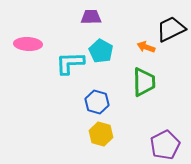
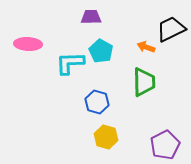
yellow hexagon: moved 5 px right, 3 px down
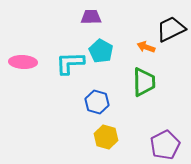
pink ellipse: moved 5 px left, 18 px down
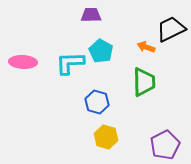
purple trapezoid: moved 2 px up
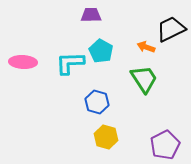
green trapezoid: moved 3 px up; rotated 32 degrees counterclockwise
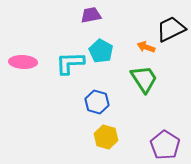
purple trapezoid: rotated 10 degrees counterclockwise
purple pentagon: rotated 12 degrees counterclockwise
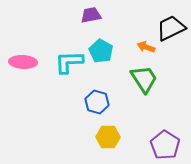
black trapezoid: moved 1 px up
cyan L-shape: moved 1 px left, 1 px up
yellow hexagon: moved 2 px right; rotated 15 degrees counterclockwise
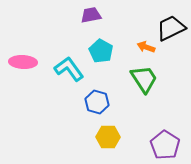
cyan L-shape: moved 7 px down; rotated 56 degrees clockwise
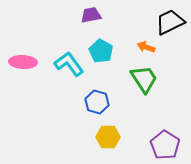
black trapezoid: moved 1 px left, 6 px up
cyan L-shape: moved 5 px up
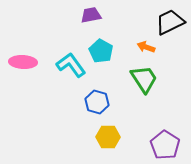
cyan L-shape: moved 2 px right, 1 px down
